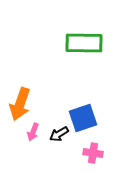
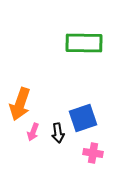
black arrow: moved 1 px left, 1 px up; rotated 66 degrees counterclockwise
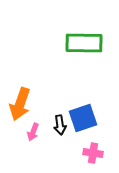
black arrow: moved 2 px right, 8 px up
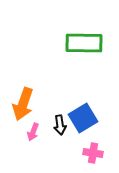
orange arrow: moved 3 px right
blue square: rotated 12 degrees counterclockwise
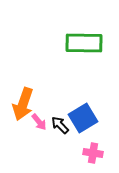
black arrow: rotated 144 degrees clockwise
pink arrow: moved 6 px right, 10 px up; rotated 60 degrees counterclockwise
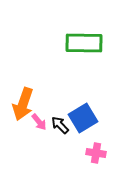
pink cross: moved 3 px right
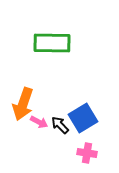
green rectangle: moved 32 px left
pink arrow: rotated 24 degrees counterclockwise
pink cross: moved 9 px left
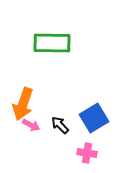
blue square: moved 11 px right
pink arrow: moved 8 px left, 3 px down
